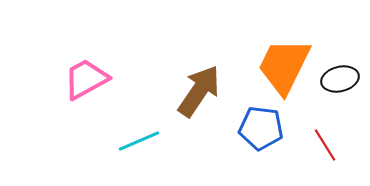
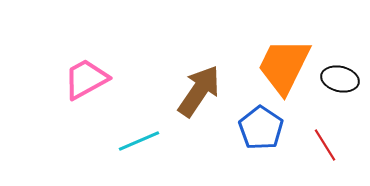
black ellipse: rotated 27 degrees clockwise
blue pentagon: rotated 27 degrees clockwise
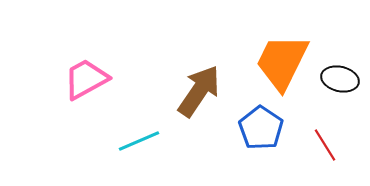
orange trapezoid: moved 2 px left, 4 px up
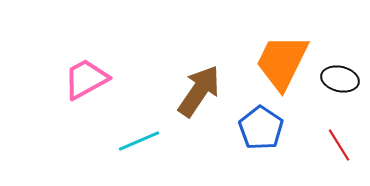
red line: moved 14 px right
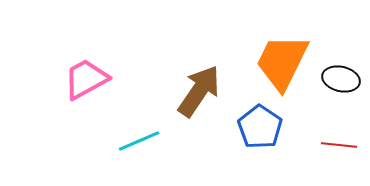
black ellipse: moved 1 px right
blue pentagon: moved 1 px left, 1 px up
red line: rotated 52 degrees counterclockwise
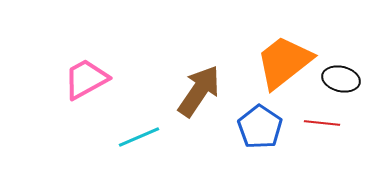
orange trapezoid: moved 2 px right; rotated 26 degrees clockwise
cyan line: moved 4 px up
red line: moved 17 px left, 22 px up
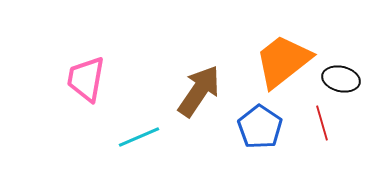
orange trapezoid: moved 1 px left, 1 px up
pink trapezoid: rotated 51 degrees counterclockwise
red line: rotated 68 degrees clockwise
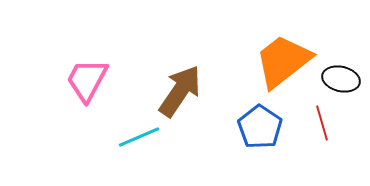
pink trapezoid: moved 1 px right, 1 px down; rotated 18 degrees clockwise
brown arrow: moved 19 px left
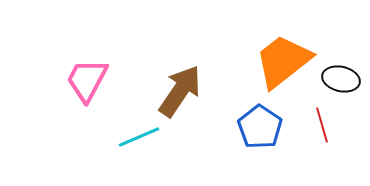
red line: moved 2 px down
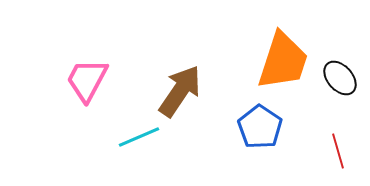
orange trapezoid: rotated 146 degrees clockwise
black ellipse: moved 1 px left, 1 px up; rotated 36 degrees clockwise
red line: moved 16 px right, 26 px down
